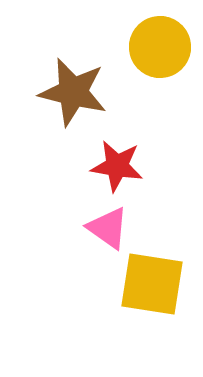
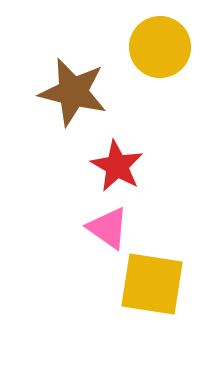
red star: rotated 20 degrees clockwise
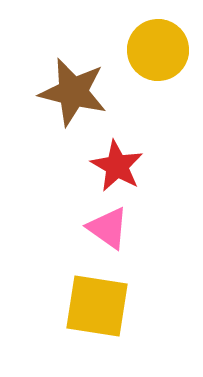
yellow circle: moved 2 px left, 3 px down
yellow square: moved 55 px left, 22 px down
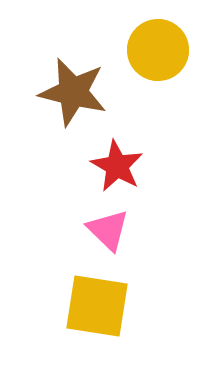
pink triangle: moved 2 px down; rotated 9 degrees clockwise
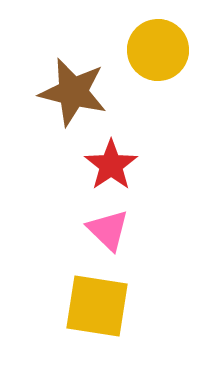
red star: moved 6 px left, 1 px up; rotated 8 degrees clockwise
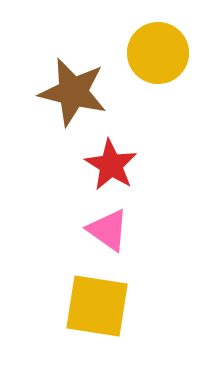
yellow circle: moved 3 px down
red star: rotated 6 degrees counterclockwise
pink triangle: rotated 9 degrees counterclockwise
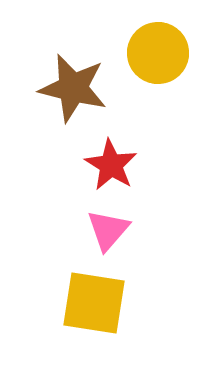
brown star: moved 4 px up
pink triangle: rotated 36 degrees clockwise
yellow square: moved 3 px left, 3 px up
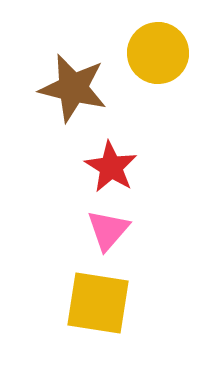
red star: moved 2 px down
yellow square: moved 4 px right
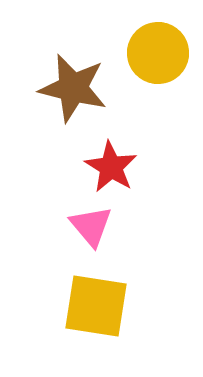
pink triangle: moved 17 px left, 4 px up; rotated 21 degrees counterclockwise
yellow square: moved 2 px left, 3 px down
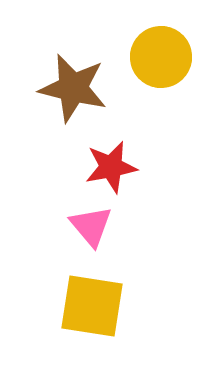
yellow circle: moved 3 px right, 4 px down
red star: rotated 30 degrees clockwise
yellow square: moved 4 px left
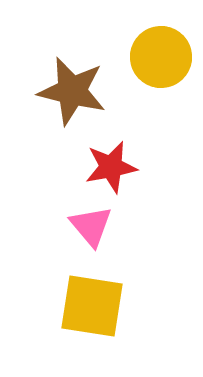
brown star: moved 1 px left, 3 px down
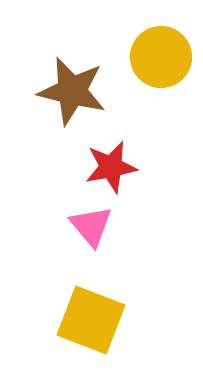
yellow square: moved 1 px left, 14 px down; rotated 12 degrees clockwise
